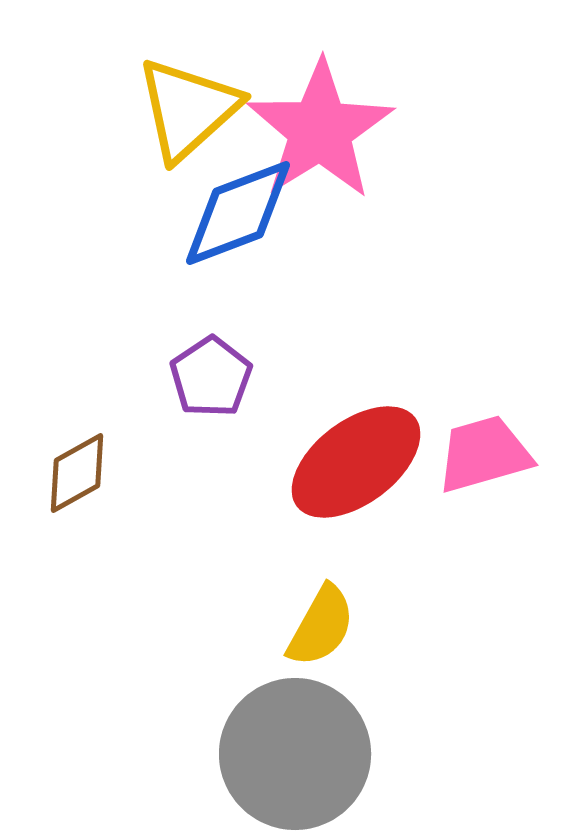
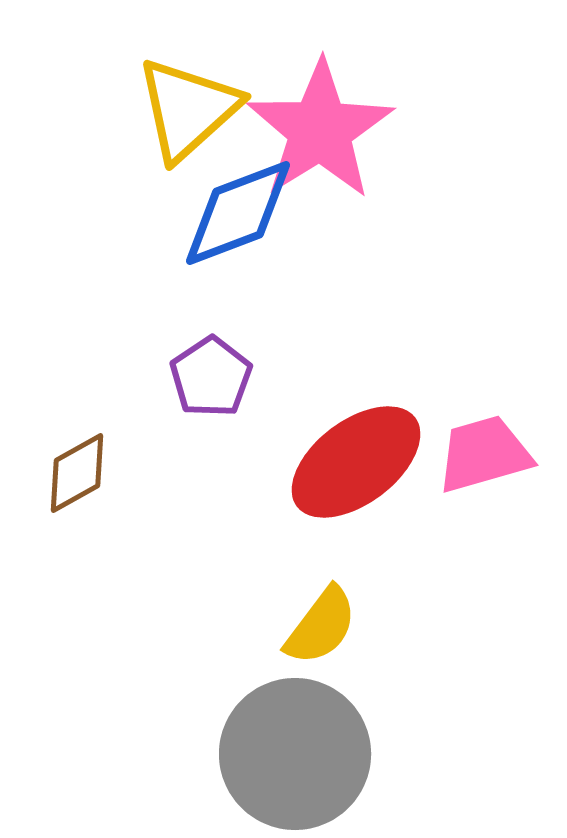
yellow semicircle: rotated 8 degrees clockwise
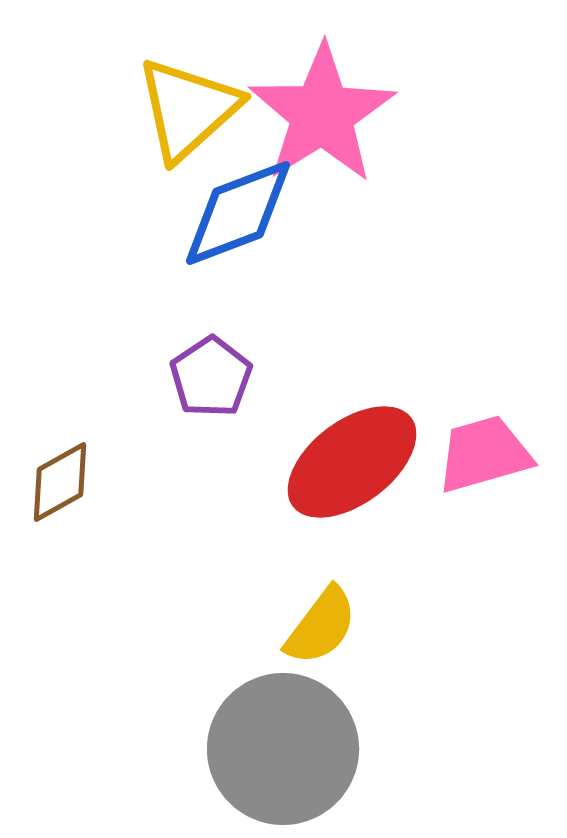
pink star: moved 2 px right, 16 px up
red ellipse: moved 4 px left
brown diamond: moved 17 px left, 9 px down
gray circle: moved 12 px left, 5 px up
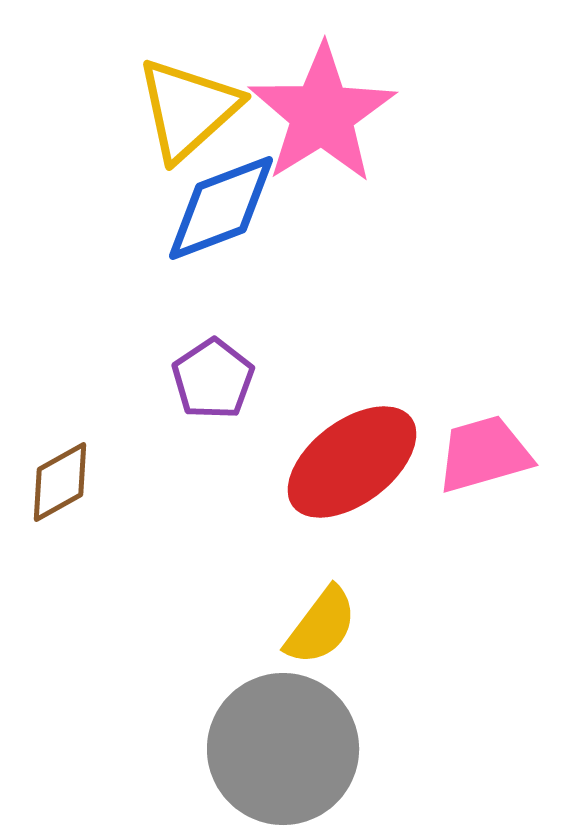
blue diamond: moved 17 px left, 5 px up
purple pentagon: moved 2 px right, 2 px down
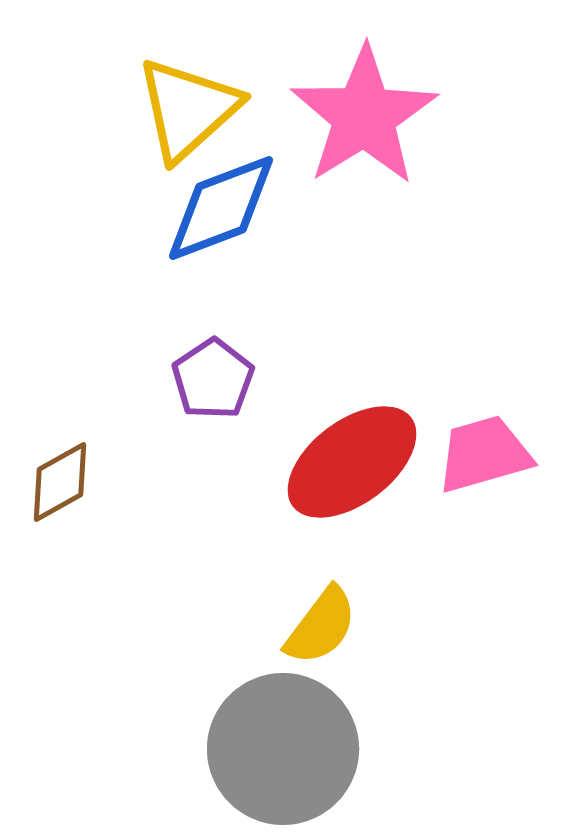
pink star: moved 42 px right, 2 px down
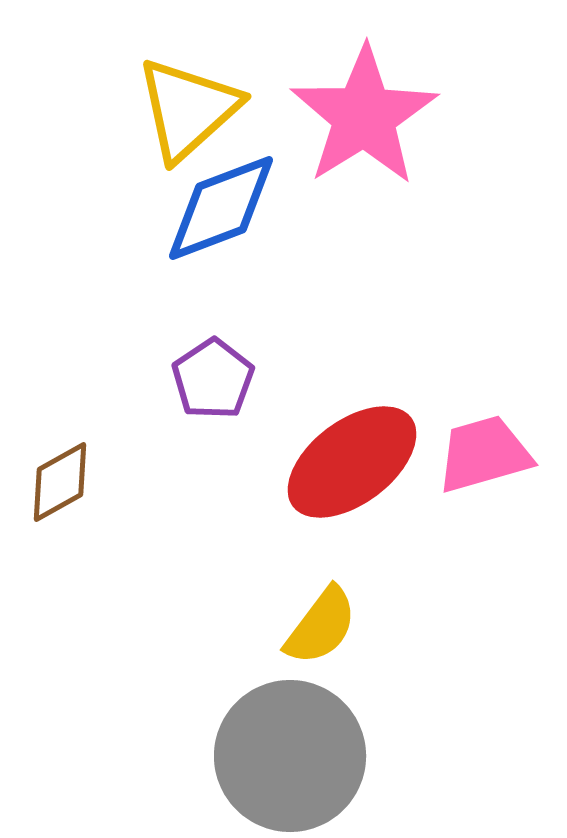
gray circle: moved 7 px right, 7 px down
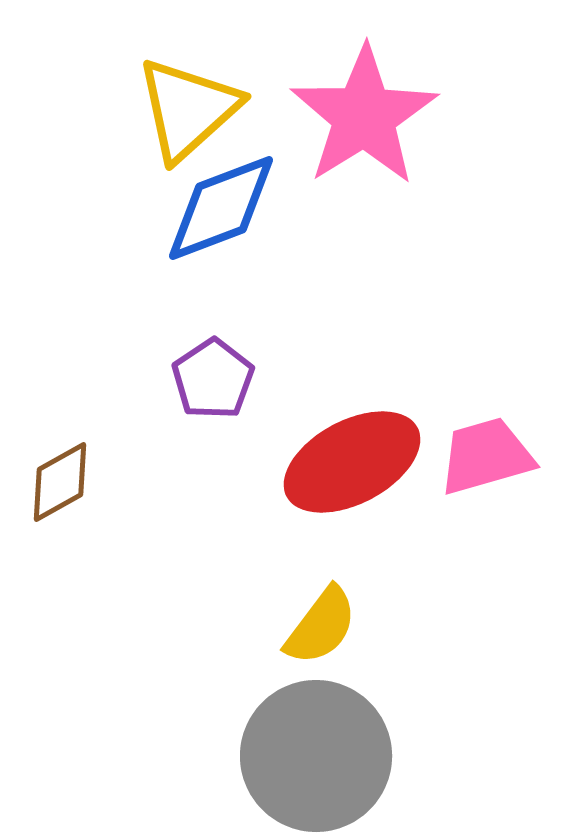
pink trapezoid: moved 2 px right, 2 px down
red ellipse: rotated 9 degrees clockwise
gray circle: moved 26 px right
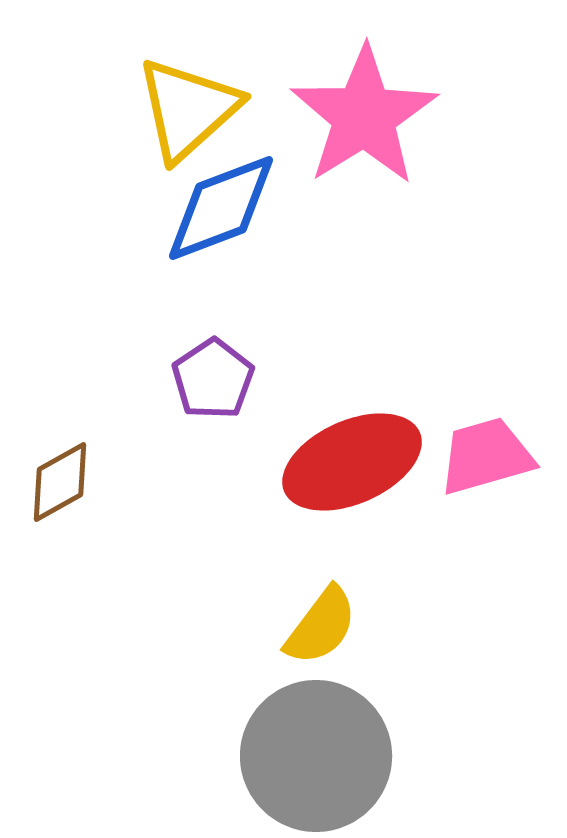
red ellipse: rotated 4 degrees clockwise
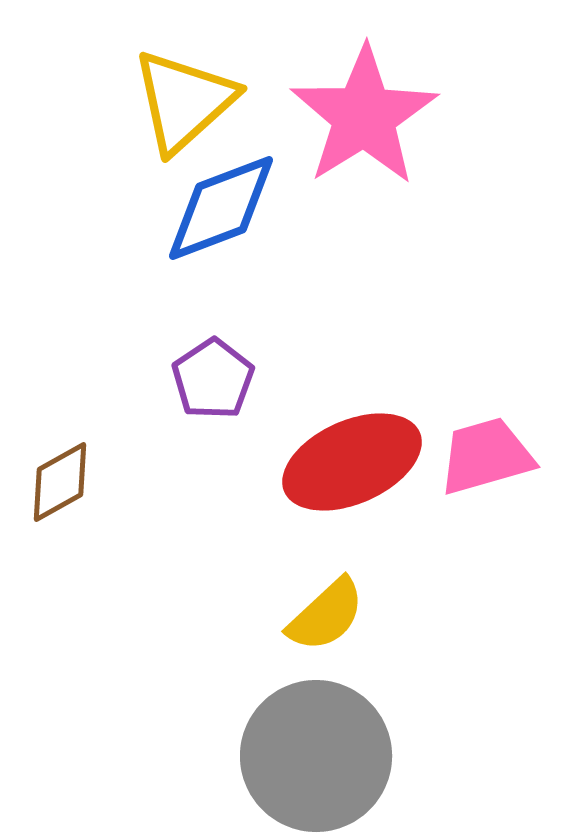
yellow triangle: moved 4 px left, 8 px up
yellow semicircle: moved 5 px right, 11 px up; rotated 10 degrees clockwise
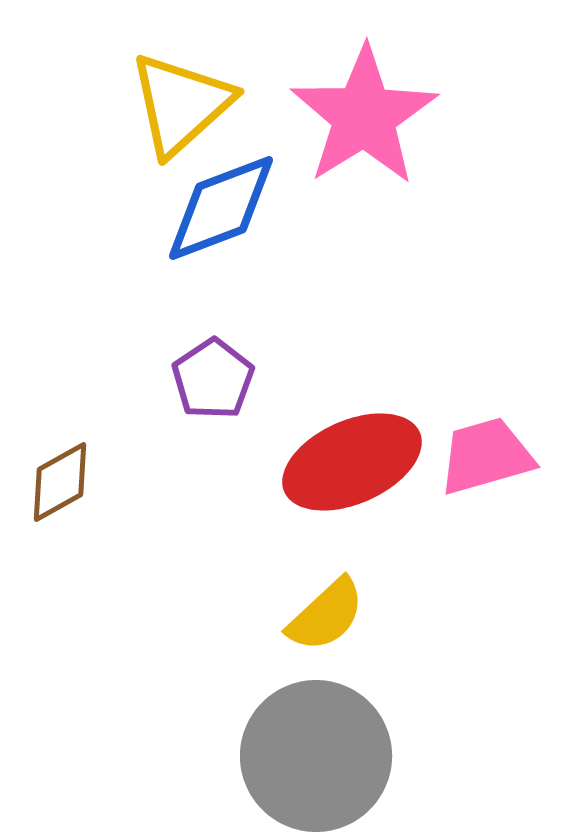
yellow triangle: moved 3 px left, 3 px down
